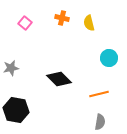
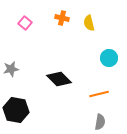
gray star: moved 1 px down
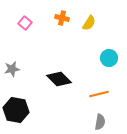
yellow semicircle: rotated 133 degrees counterclockwise
gray star: moved 1 px right
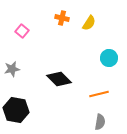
pink square: moved 3 px left, 8 px down
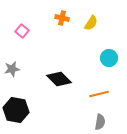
yellow semicircle: moved 2 px right
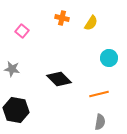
gray star: rotated 21 degrees clockwise
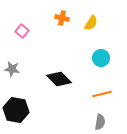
cyan circle: moved 8 px left
orange line: moved 3 px right
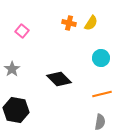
orange cross: moved 7 px right, 5 px down
gray star: rotated 28 degrees clockwise
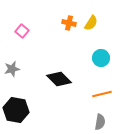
gray star: rotated 21 degrees clockwise
